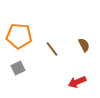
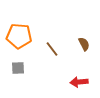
brown semicircle: moved 1 px up
gray square: rotated 24 degrees clockwise
red arrow: moved 2 px right; rotated 18 degrees clockwise
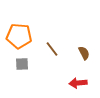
brown semicircle: moved 9 px down
gray square: moved 4 px right, 4 px up
red arrow: moved 1 px left, 1 px down
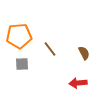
orange pentagon: rotated 10 degrees counterclockwise
brown line: moved 2 px left
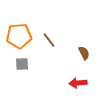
brown line: moved 1 px left, 9 px up
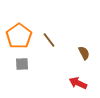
orange pentagon: rotated 30 degrees counterclockwise
red arrow: rotated 30 degrees clockwise
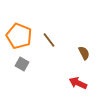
orange pentagon: rotated 15 degrees counterclockwise
gray square: rotated 32 degrees clockwise
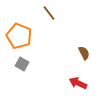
brown line: moved 27 px up
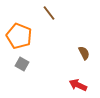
red arrow: moved 2 px down
